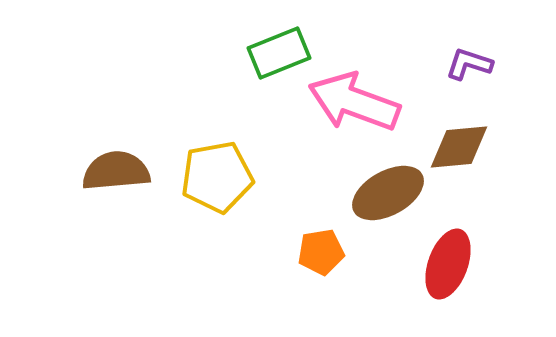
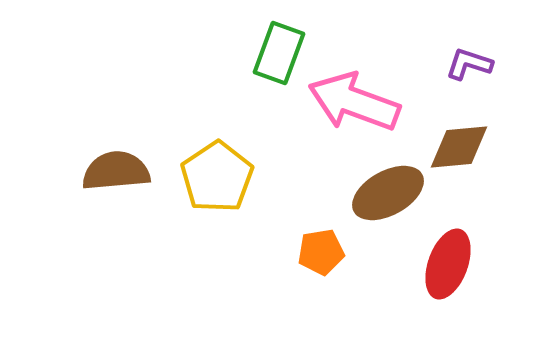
green rectangle: rotated 48 degrees counterclockwise
yellow pentagon: rotated 24 degrees counterclockwise
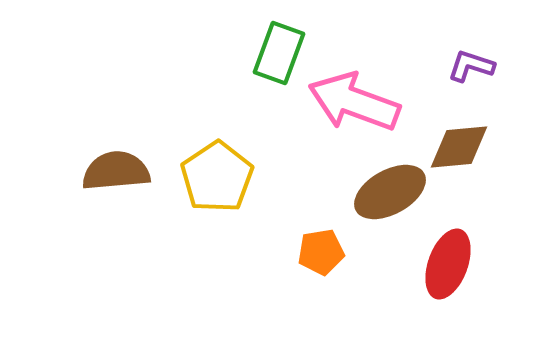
purple L-shape: moved 2 px right, 2 px down
brown ellipse: moved 2 px right, 1 px up
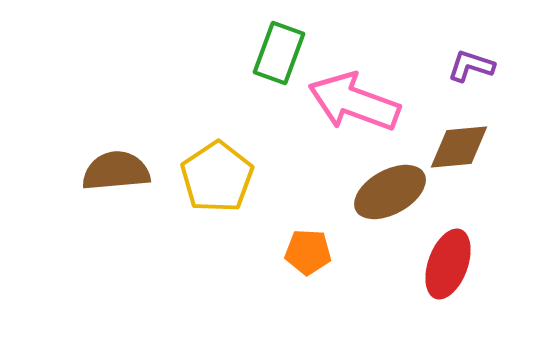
orange pentagon: moved 13 px left; rotated 12 degrees clockwise
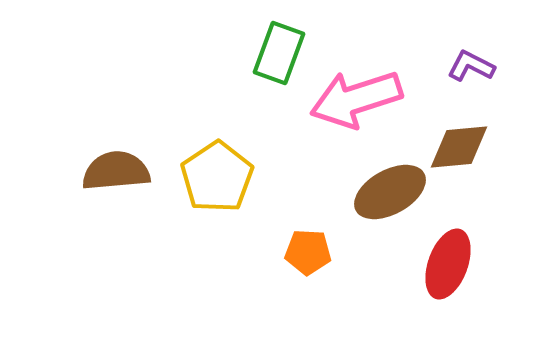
purple L-shape: rotated 9 degrees clockwise
pink arrow: moved 2 px right, 3 px up; rotated 38 degrees counterclockwise
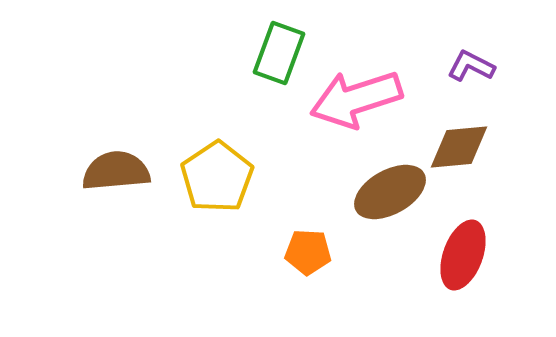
red ellipse: moved 15 px right, 9 px up
